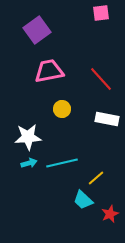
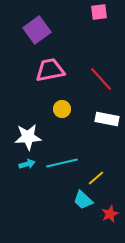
pink square: moved 2 px left, 1 px up
pink trapezoid: moved 1 px right, 1 px up
cyan arrow: moved 2 px left, 1 px down
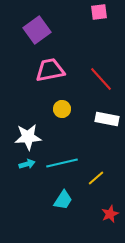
cyan trapezoid: moved 20 px left; rotated 100 degrees counterclockwise
